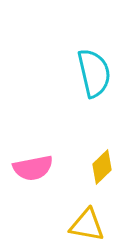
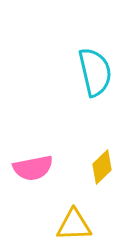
cyan semicircle: moved 1 px right, 1 px up
yellow triangle: moved 13 px left; rotated 12 degrees counterclockwise
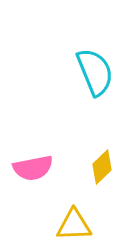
cyan semicircle: rotated 9 degrees counterclockwise
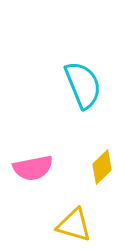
cyan semicircle: moved 12 px left, 13 px down
yellow triangle: rotated 18 degrees clockwise
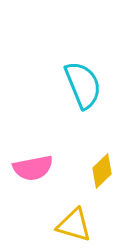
yellow diamond: moved 4 px down
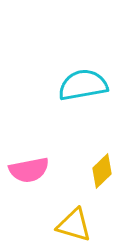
cyan semicircle: rotated 78 degrees counterclockwise
pink semicircle: moved 4 px left, 2 px down
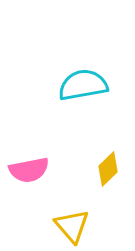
yellow diamond: moved 6 px right, 2 px up
yellow triangle: moved 2 px left, 1 px down; rotated 33 degrees clockwise
